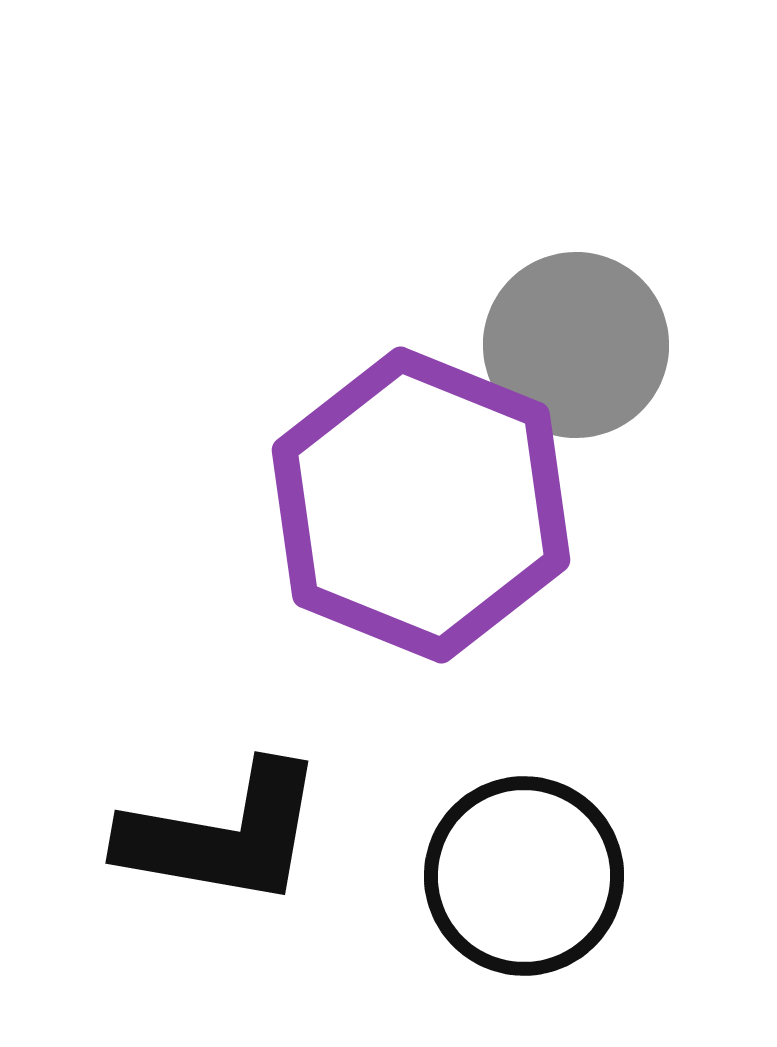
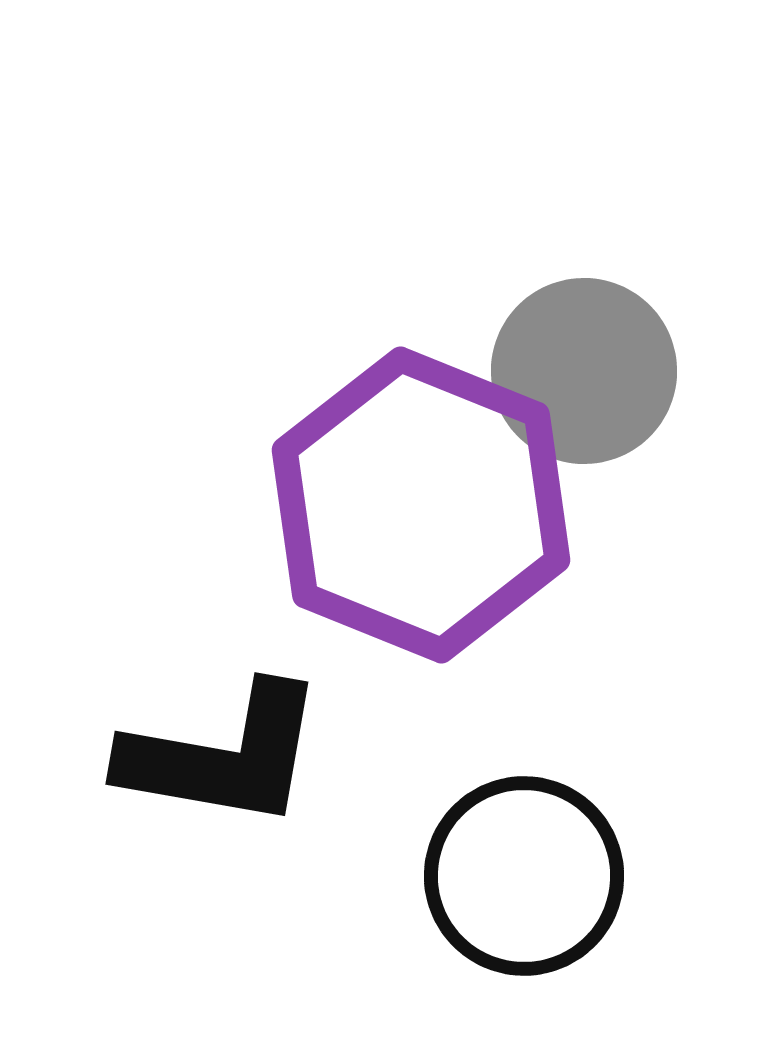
gray circle: moved 8 px right, 26 px down
black L-shape: moved 79 px up
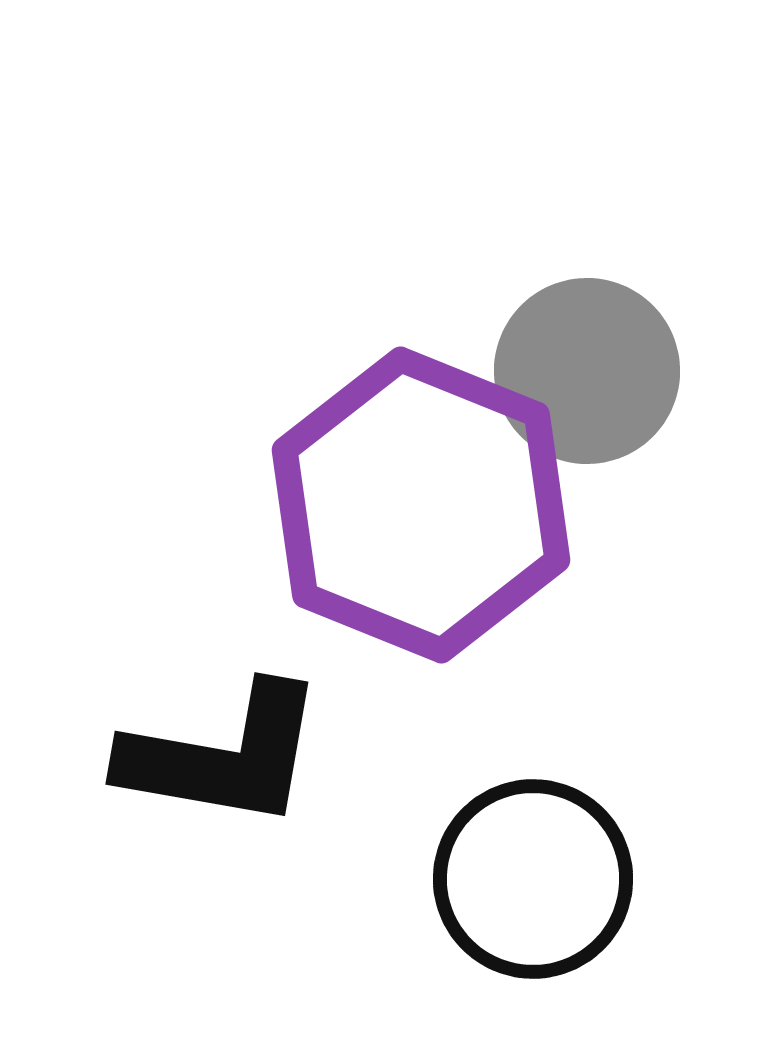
gray circle: moved 3 px right
black circle: moved 9 px right, 3 px down
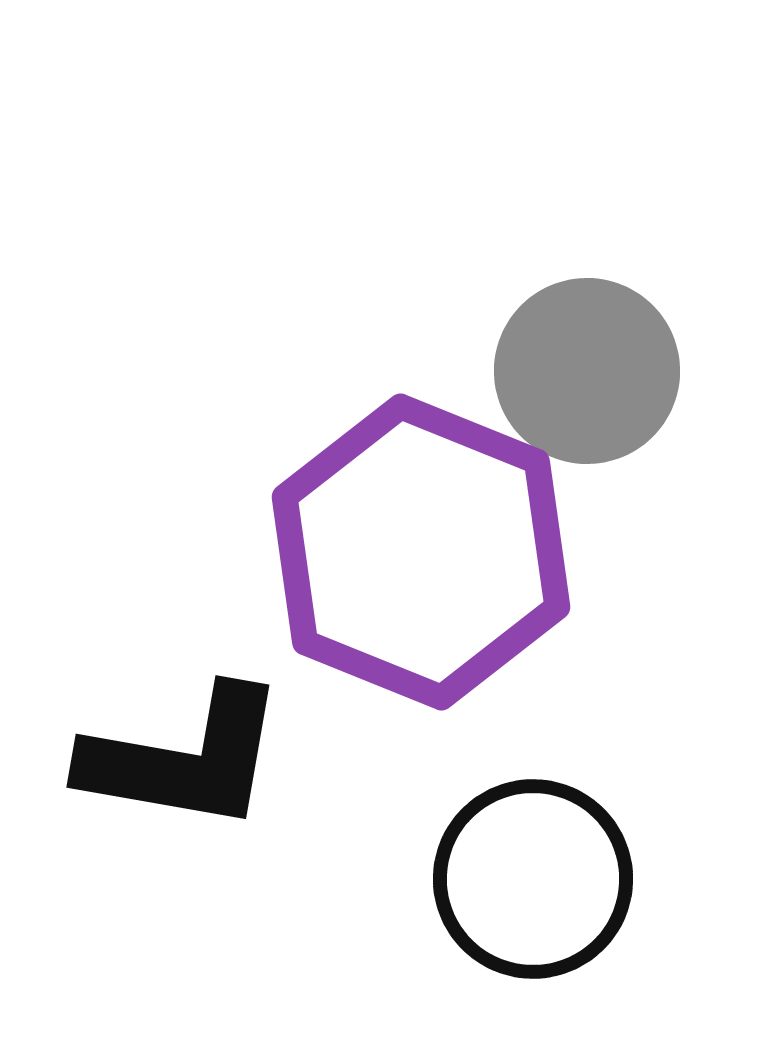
purple hexagon: moved 47 px down
black L-shape: moved 39 px left, 3 px down
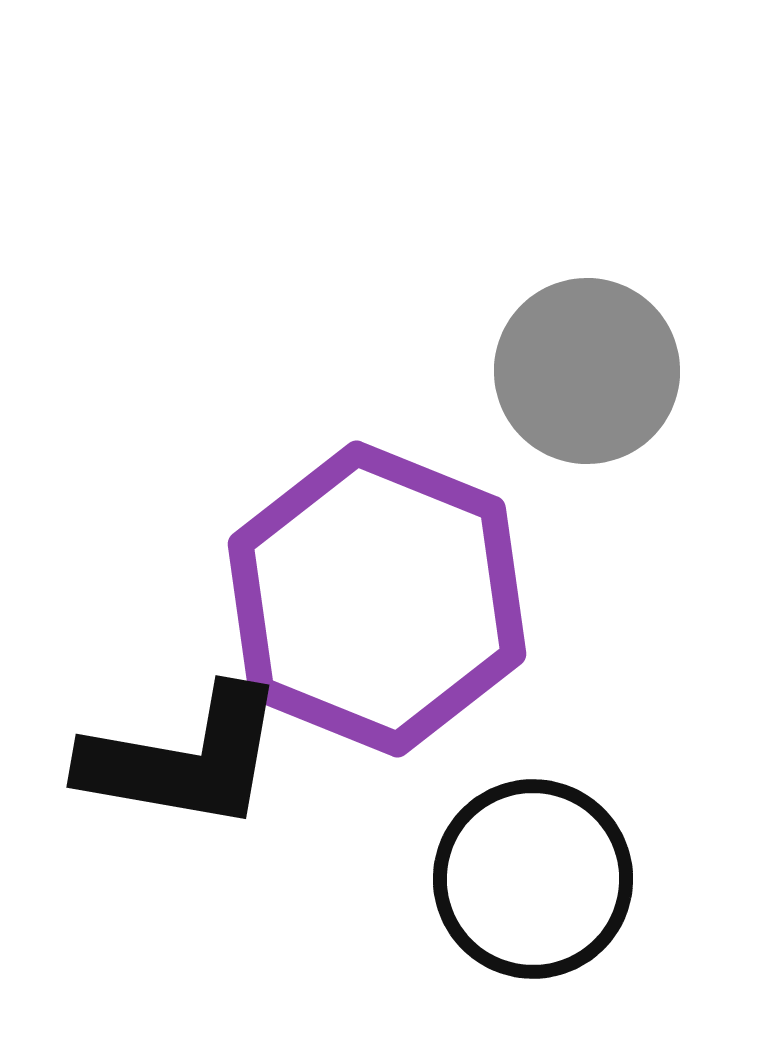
purple hexagon: moved 44 px left, 47 px down
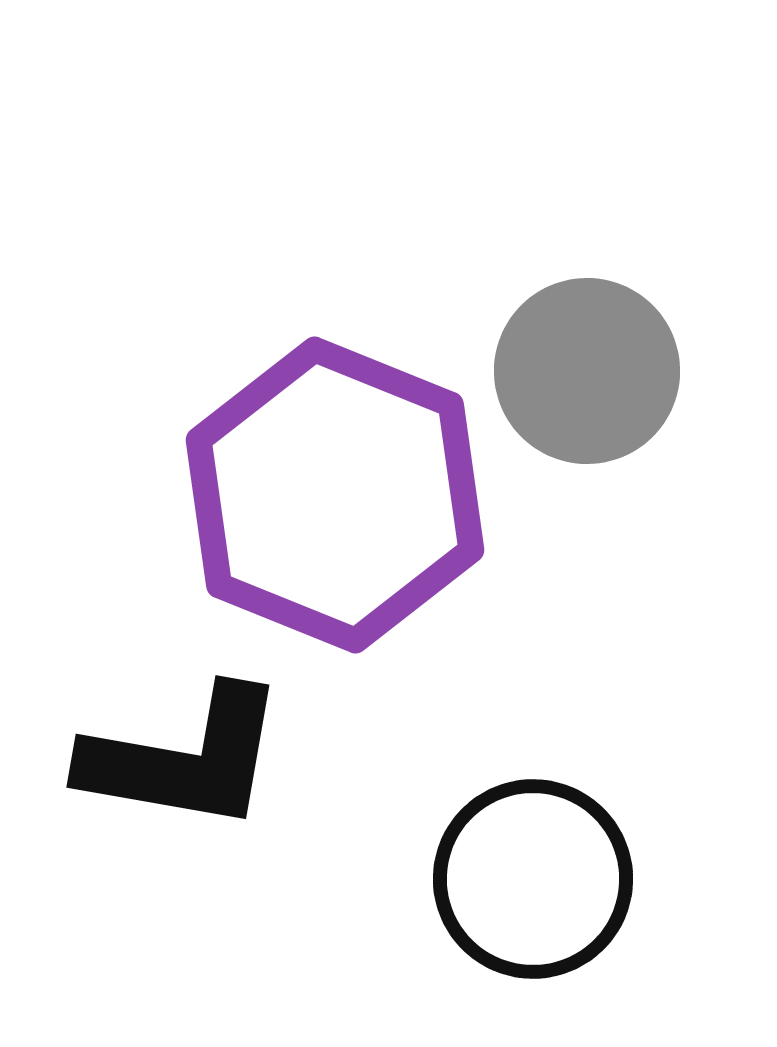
purple hexagon: moved 42 px left, 104 px up
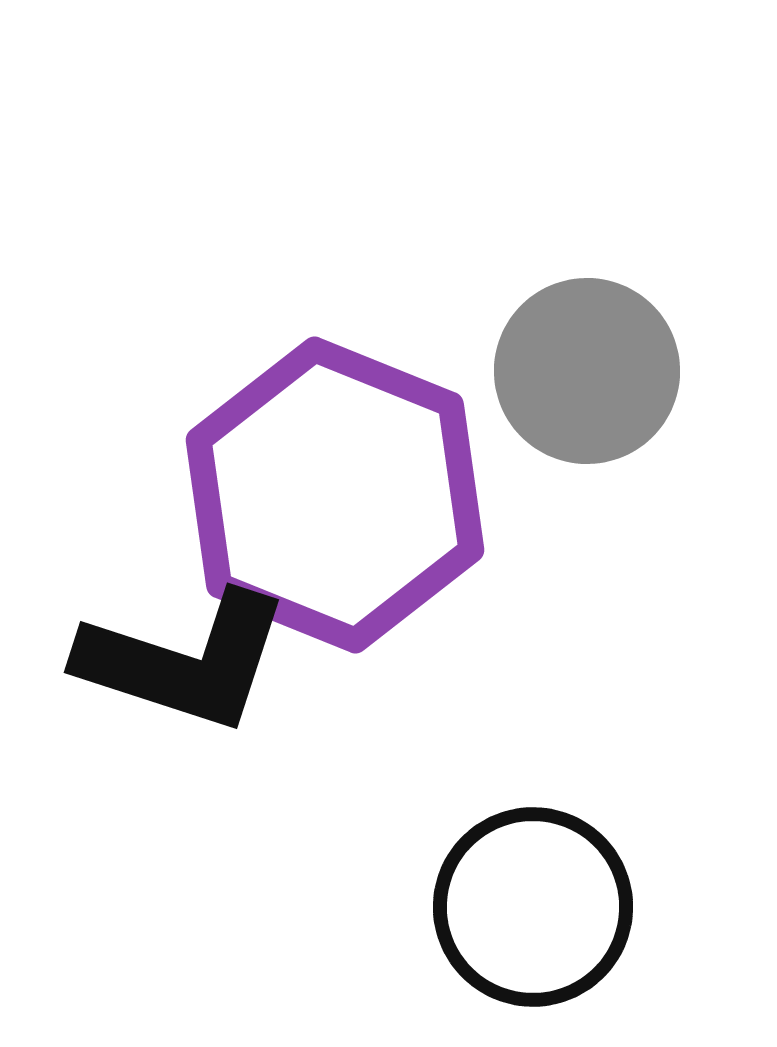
black L-shape: moved 98 px up; rotated 8 degrees clockwise
black circle: moved 28 px down
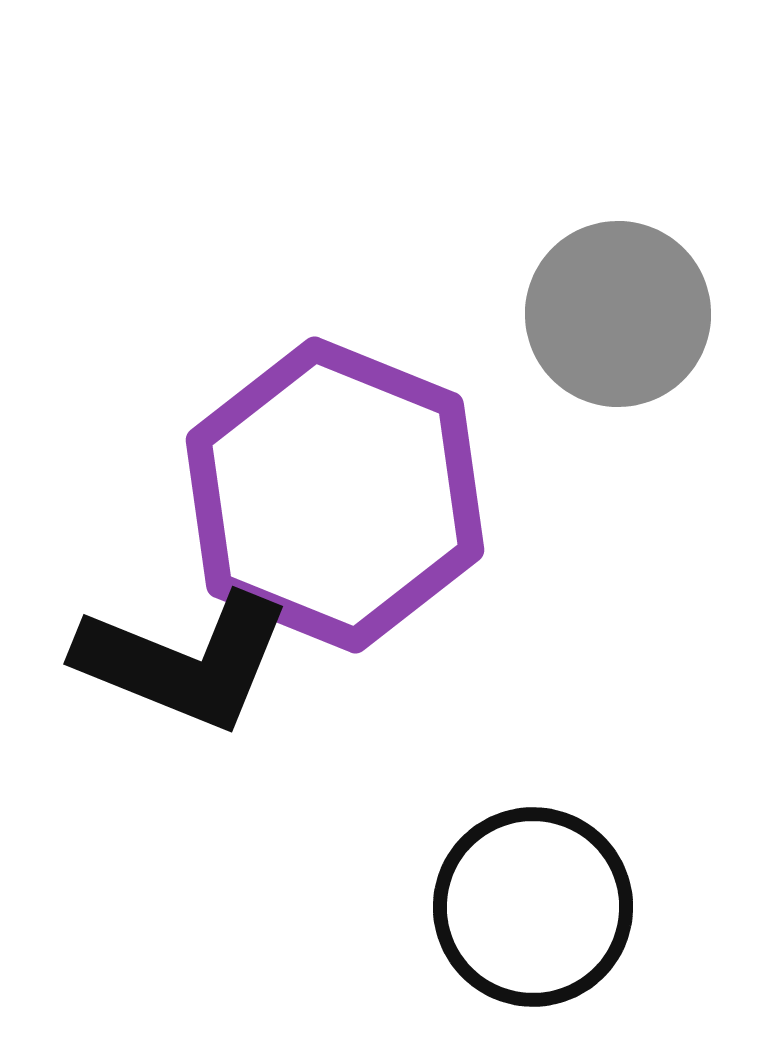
gray circle: moved 31 px right, 57 px up
black L-shape: rotated 4 degrees clockwise
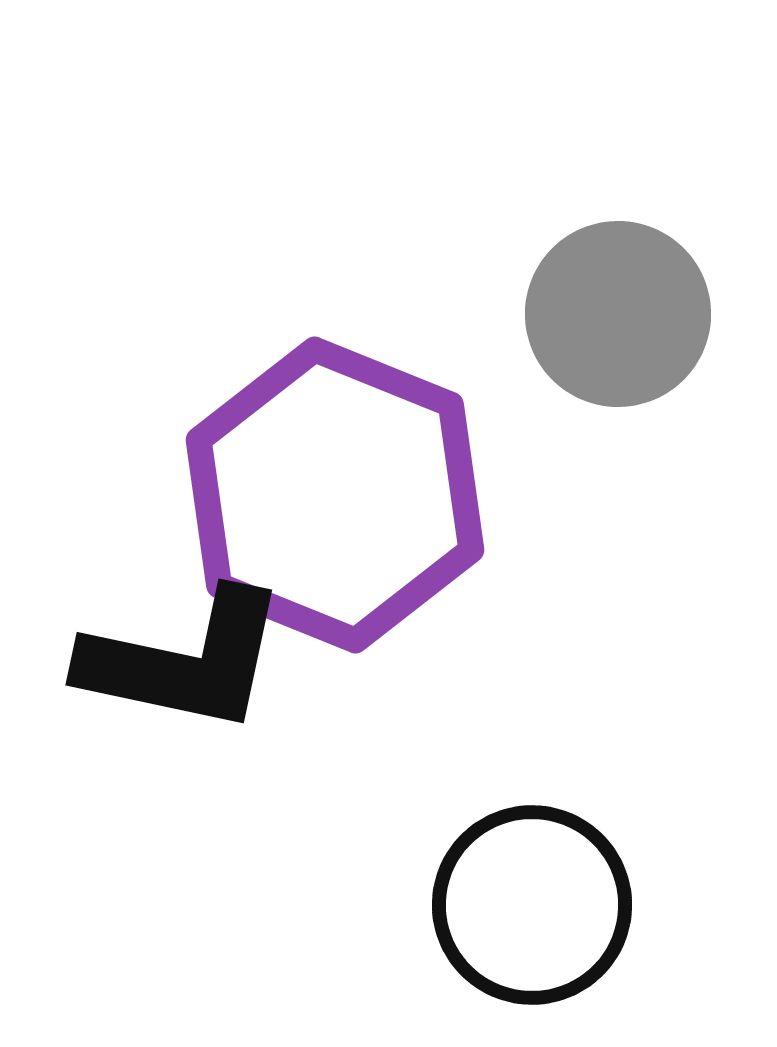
black L-shape: rotated 10 degrees counterclockwise
black circle: moved 1 px left, 2 px up
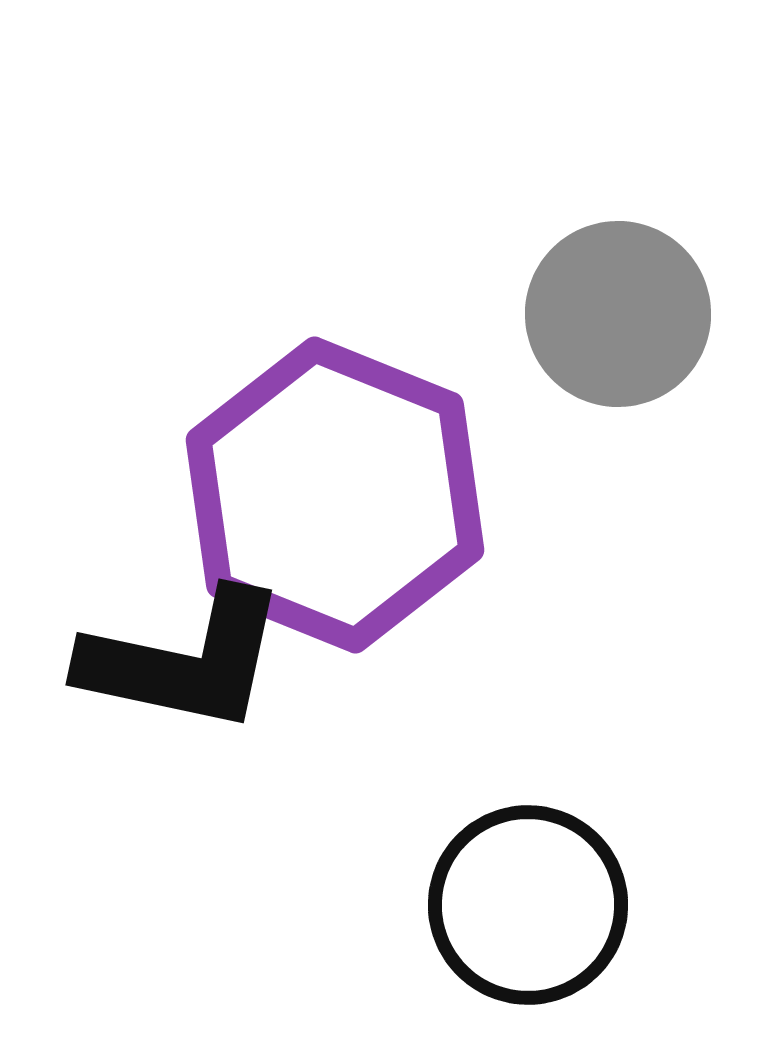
black circle: moved 4 px left
